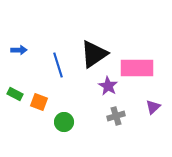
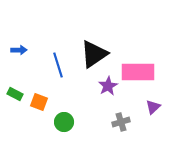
pink rectangle: moved 1 px right, 4 px down
purple star: rotated 12 degrees clockwise
gray cross: moved 5 px right, 6 px down
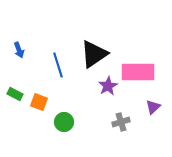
blue arrow: rotated 70 degrees clockwise
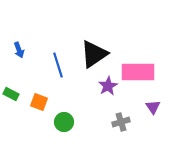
green rectangle: moved 4 px left
purple triangle: rotated 21 degrees counterclockwise
